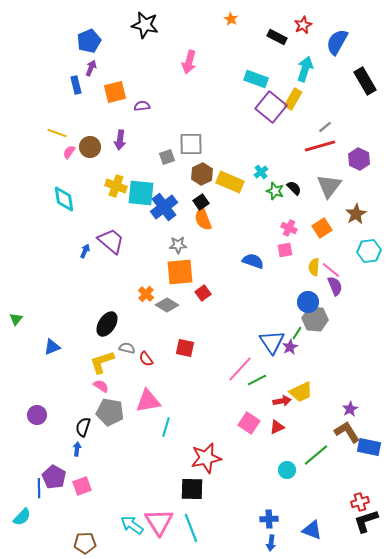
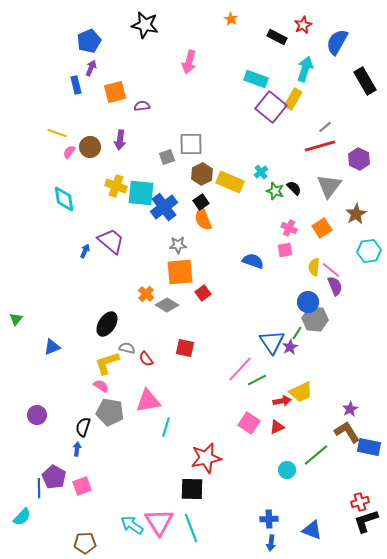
yellow L-shape at (102, 362): moved 5 px right, 1 px down
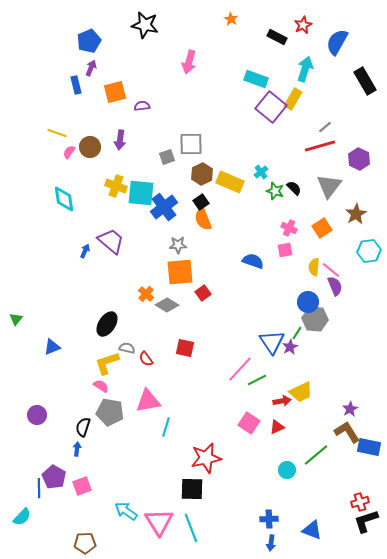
cyan arrow at (132, 525): moved 6 px left, 14 px up
